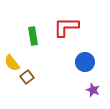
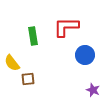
blue circle: moved 7 px up
brown square: moved 1 px right, 2 px down; rotated 32 degrees clockwise
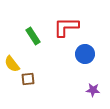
green rectangle: rotated 24 degrees counterclockwise
blue circle: moved 1 px up
yellow semicircle: moved 1 px down
purple star: rotated 16 degrees counterclockwise
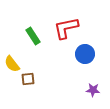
red L-shape: moved 1 px down; rotated 12 degrees counterclockwise
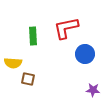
green rectangle: rotated 30 degrees clockwise
yellow semicircle: moved 1 px right, 1 px up; rotated 48 degrees counterclockwise
brown square: rotated 16 degrees clockwise
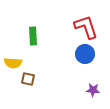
red L-shape: moved 20 px right, 1 px up; rotated 84 degrees clockwise
